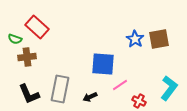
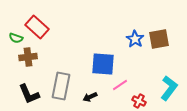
green semicircle: moved 1 px right, 1 px up
brown cross: moved 1 px right
gray rectangle: moved 1 px right, 3 px up
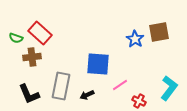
red rectangle: moved 3 px right, 6 px down
brown square: moved 7 px up
brown cross: moved 4 px right
blue square: moved 5 px left
black arrow: moved 3 px left, 2 px up
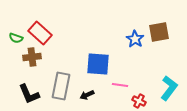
pink line: rotated 42 degrees clockwise
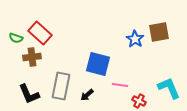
blue square: rotated 10 degrees clockwise
cyan L-shape: rotated 60 degrees counterclockwise
black arrow: rotated 16 degrees counterclockwise
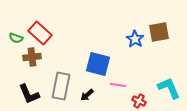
pink line: moved 2 px left
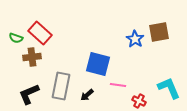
black L-shape: rotated 90 degrees clockwise
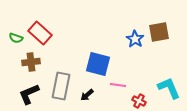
brown cross: moved 1 px left, 5 px down
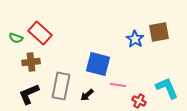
cyan L-shape: moved 2 px left
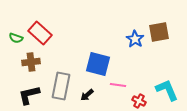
cyan L-shape: moved 2 px down
black L-shape: moved 1 px down; rotated 10 degrees clockwise
